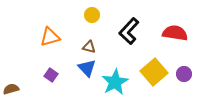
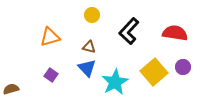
purple circle: moved 1 px left, 7 px up
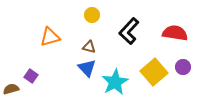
purple square: moved 20 px left, 1 px down
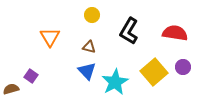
black L-shape: rotated 12 degrees counterclockwise
orange triangle: rotated 45 degrees counterclockwise
blue triangle: moved 3 px down
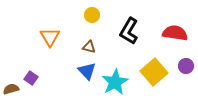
purple circle: moved 3 px right, 1 px up
purple square: moved 2 px down
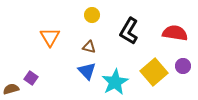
purple circle: moved 3 px left
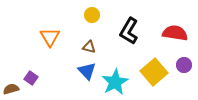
purple circle: moved 1 px right, 1 px up
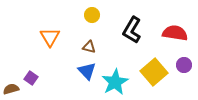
black L-shape: moved 3 px right, 1 px up
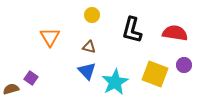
black L-shape: rotated 16 degrees counterclockwise
yellow square: moved 1 px right, 2 px down; rotated 28 degrees counterclockwise
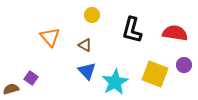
orange triangle: rotated 10 degrees counterclockwise
brown triangle: moved 4 px left, 2 px up; rotated 16 degrees clockwise
